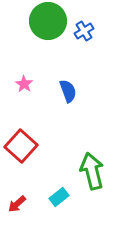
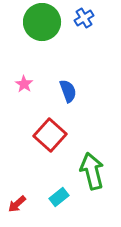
green circle: moved 6 px left, 1 px down
blue cross: moved 13 px up
red square: moved 29 px right, 11 px up
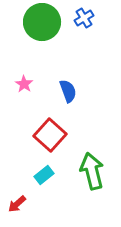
cyan rectangle: moved 15 px left, 22 px up
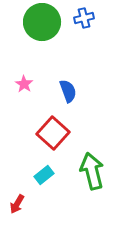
blue cross: rotated 18 degrees clockwise
red square: moved 3 px right, 2 px up
red arrow: rotated 18 degrees counterclockwise
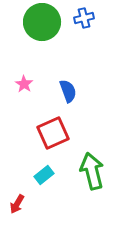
red square: rotated 24 degrees clockwise
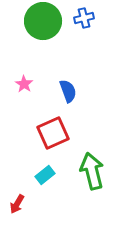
green circle: moved 1 px right, 1 px up
cyan rectangle: moved 1 px right
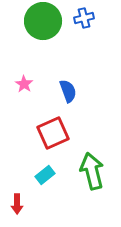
red arrow: rotated 30 degrees counterclockwise
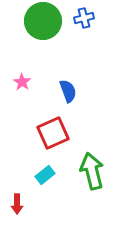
pink star: moved 2 px left, 2 px up
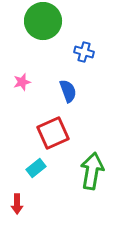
blue cross: moved 34 px down; rotated 30 degrees clockwise
pink star: rotated 24 degrees clockwise
green arrow: rotated 24 degrees clockwise
cyan rectangle: moved 9 px left, 7 px up
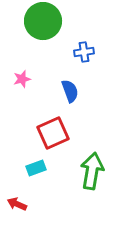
blue cross: rotated 24 degrees counterclockwise
pink star: moved 3 px up
blue semicircle: moved 2 px right
cyan rectangle: rotated 18 degrees clockwise
red arrow: rotated 114 degrees clockwise
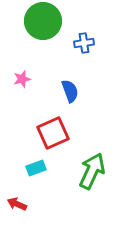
blue cross: moved 9 px up
green arrow: rotated 15 degrees clockwise
